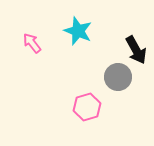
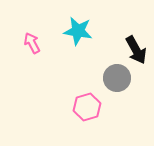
cyan star: rotated 12 degrees counterclockwise
pink arrow: rotated 10 degrees clockwise
gray circle: moved 1 px left, 1 px down
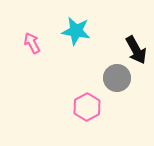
cyan star: moved 2 px left
pink hexagon: rotated 12 degrees counterclockwise
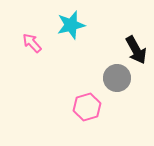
cyan star: moved 5 px left, 6 px up; rotated 24 degrees counterclockwise
pink arrow: rotated 15 degrees counterclockwise
pink hexagon: rotated 12 degrees clockwise
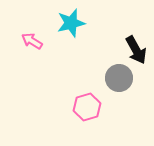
cyan star: moved 2 px up
pink arrow: moved 2 px up; rotated 15 degrees counterclockwise
gray circle: moved 2 px right
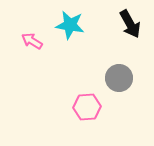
cyan star: moved 1 px left, 2 px down; rotated 24 degrees clockwise
black arrow: moved 6 px left, 26 px up
pink hexagon: rotated 12 degrees clockwise
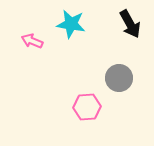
cyan star: moved 1 px right, 1 px up
pink arrow: rotated 10 degrees counterclockwise
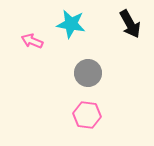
gray circle: moved 31 px left, 5 px up
pink hexagon: moved 8 px down; rotated 12 degrees clockwise
